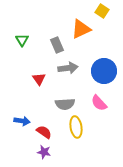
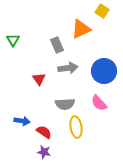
green triangle: moved 9 px left
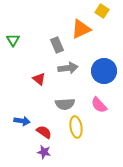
red triangle: rotated 16 degrees counterclockwise
pink semicircle: moved 2 px down
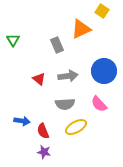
gray arrow: moved 8 px down
pink semicircle: moved 1 px up
yellow ellipse: rotated 70 degrees clockwise
red semicircle: moved 1 px left, 1 px up; rotated 147 degrees counterclockwise
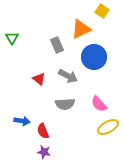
green triangle: moved 1 px left, 2 px up
blue circle: moved 10 px left, 14 px up
gray arrow: rotated 36 degrees clockwise
yellow ellipse: moved 32 px right
